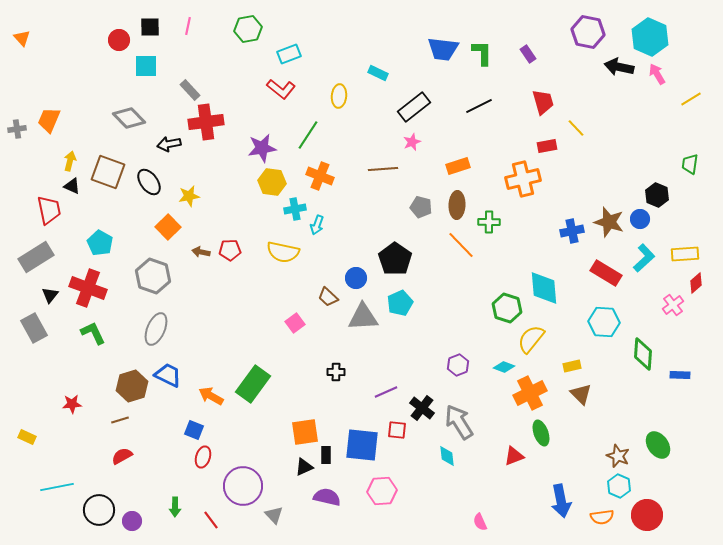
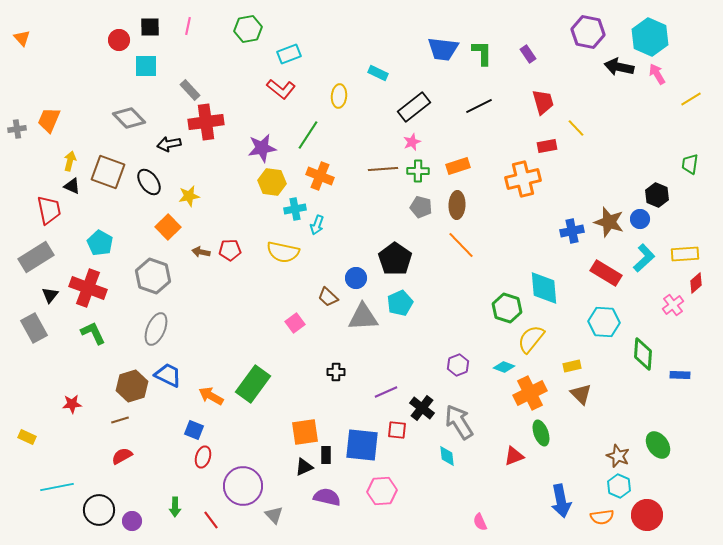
green cross at (489, 222): moved 71 px left, 51 px up
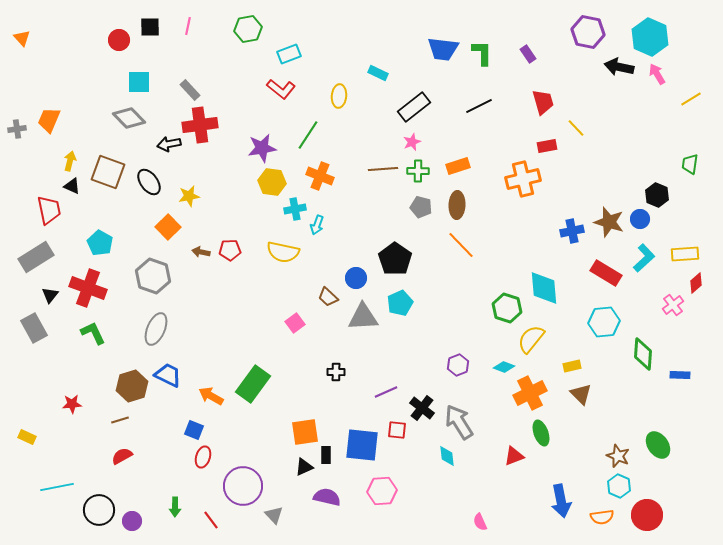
cyan square at (146, 66): moved 7 px left, 16 px down
red cross at (206, 122): moved 6 px left, 3 px down
cyan hexagon at (604, 322): rotated 8 degrees counterclockwise
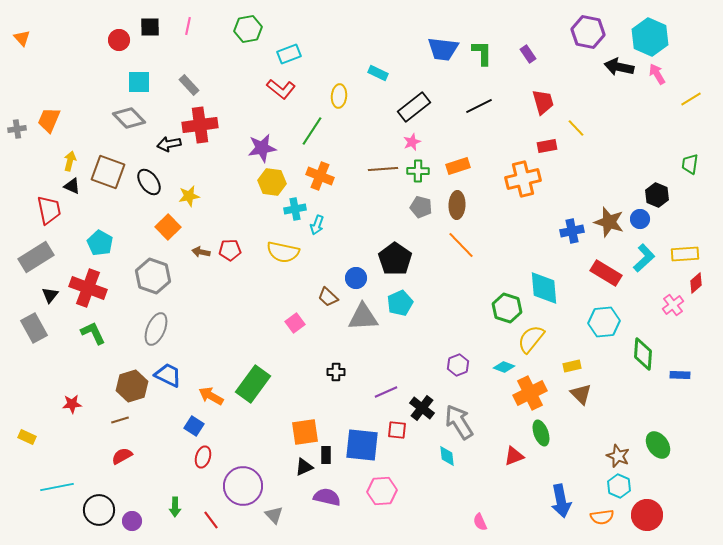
gray rectangle at (190, 90): moved 1 px left, 5 px up
green line at (308, 135): moved 4 px right, 4 px up
blue square at (194, 430): moved 4 px up; rotated 12 degrees clockwise
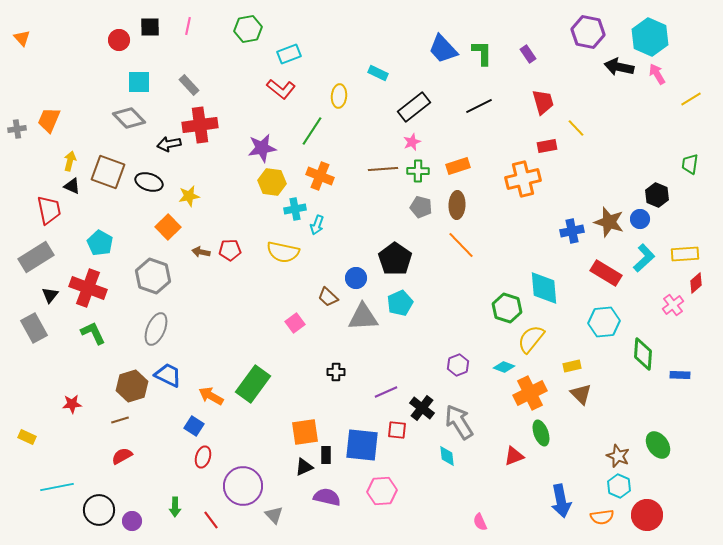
blue trapezoid at (443, 49): rotated 40 degrees clockwise
black ellipse at (149, 182): rotated 36 degrees counterclockwise
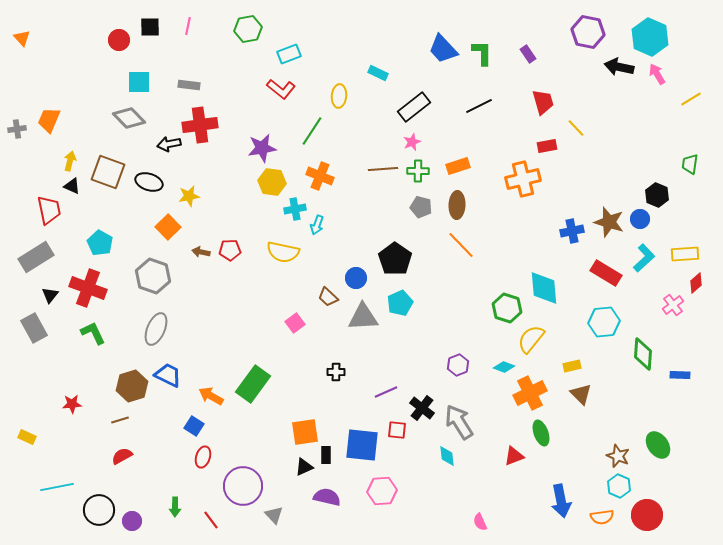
gray rectangle at (189, 85): rotated 40 degrees counterclockwise
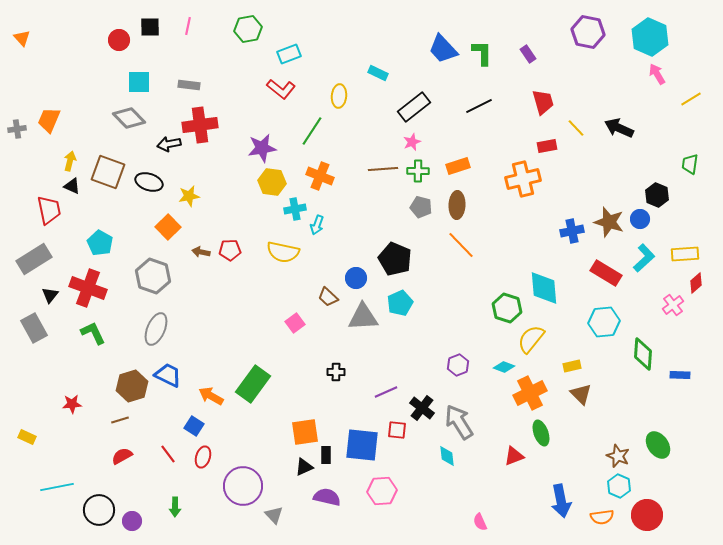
black arrow at (619, 67): moved 61 px down; rotated 12 degrees clockwise
gray rectangle at (36, 257): moved 2 px left, 2 px down
black pentagon at (395, 259): rotated 12 degrees counterclockwise
red line at (211, 520): moved 43 px left, 66 px up
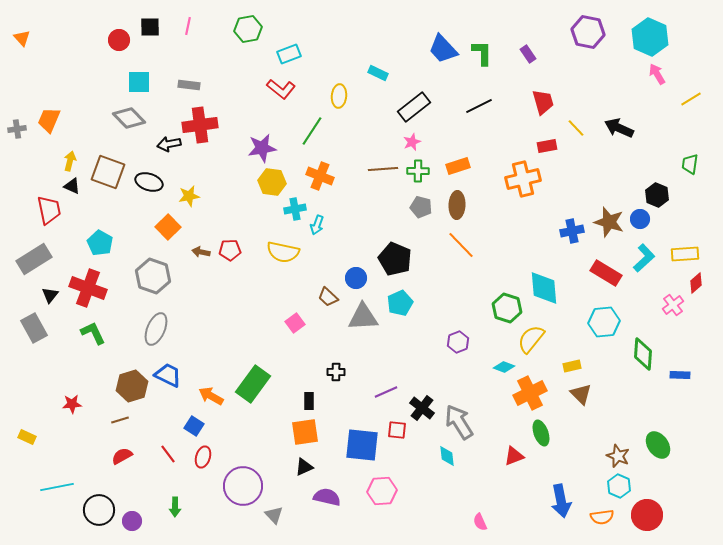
purple hexagon at (458, 365): moved 23 px up
black rectangle at (326, 455): moved 17 px left, 54 px up
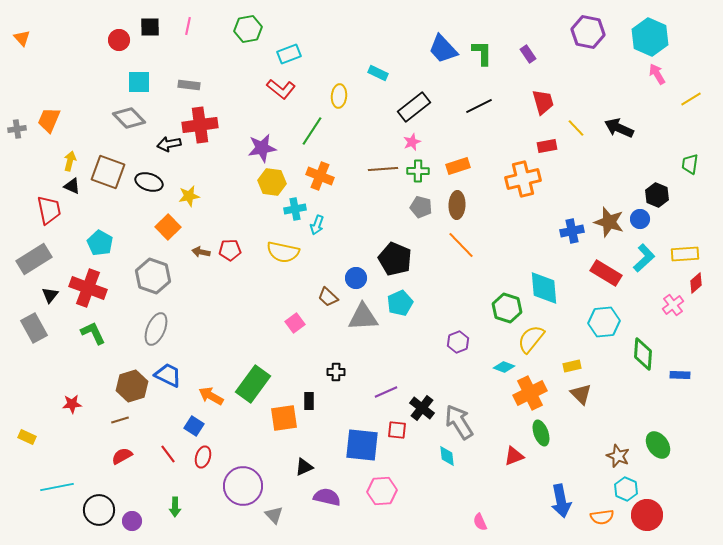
orange square at (305, 432): moved 21 px left, 14 px up
cyan hexagon at (619, 486): moved 7 px right, 3 px down
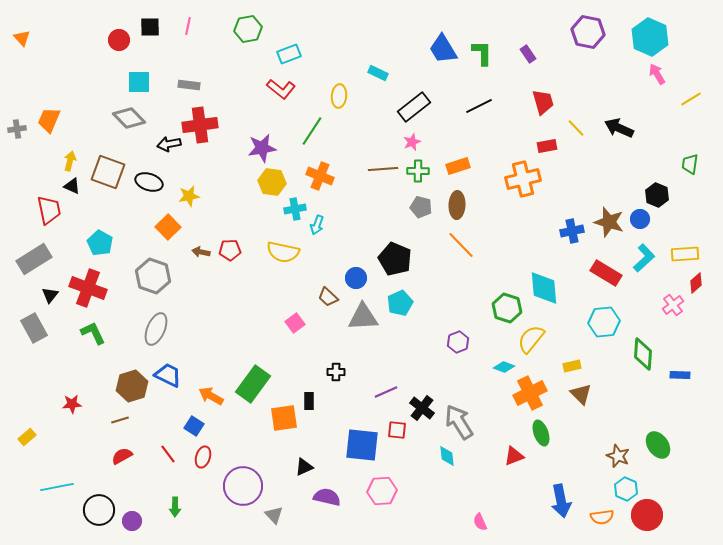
blue trapezoid at (443, 49): rotated 12 degrees clockwise
yellow rectangle at (27, 437): rotated 66 degrees counterclockwise
